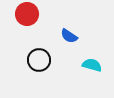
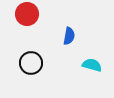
blue semicircle: rotated 114 degrees counterclockwise
black circle: moved 8 px left, 3 px down
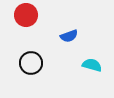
red circle: moved 1 px left, 1 px down
blue semicircle: rotated 60 degrees clockwise
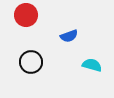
black circle: moved 1 px up
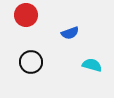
blue semicircle: moved 1 px right, 3 px up
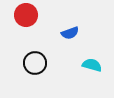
black circle: moved 4 px right, 1 px down
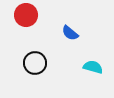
blue semicircle: rotated 60 degrees clockwise
cyan semicircle: moved 1 px right, 2 px down
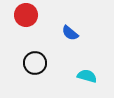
cyan semicircle: moved 6 px left, 9 px down
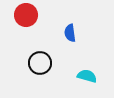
blue semicircle: rotated 42 degrees clockwise
black circle: moved 5 px right
